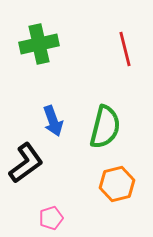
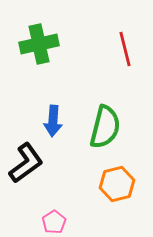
blue arrow: rotated 24 degrees clockwise
pink pentagon: moved 3 px right, 4 px down; rotated 15 degrees counterclockwise
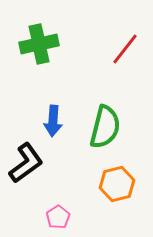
red line: rotated 52 degrees clockwise
pink pentagon: moved 4 px right, 5 px up
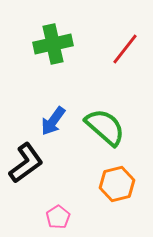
green cross: moved 14 px right
blue arrow: rotated 32 degrees clockwise
green semicircle: rotated 63 degrees counterclockwise
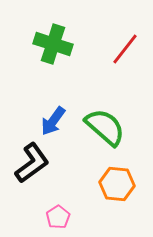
green cross: rotated 30 degrees clockwise
black L-shape: moved 6 px right
orange hexagon: rotated 20 degrees clockwise
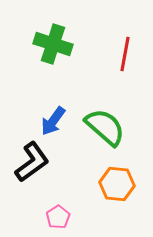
red line: moved 5 px down; rotated 28 degrees counterclockwise
black L-shape: moved 1 px up
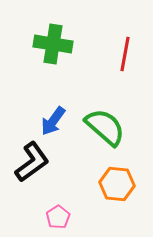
green cross: rotated 9 degrees counterclockwise
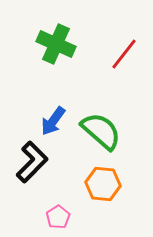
green cross: moved 3 px right; rotated 15 degrees clockwise
red line: moved 1 px left; rotated 28 degrees clockwise
green semicircle: moved 4 px left, 4 px down
black L-shape: rotated 9 degrees counterclockwise
orange hexagon: moved 14 px left
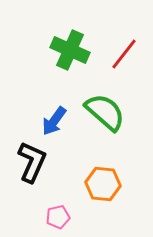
green cross: moved 14 px right, 6 px down
blue arrow: moved 1 px right
green semicircle: moved 4 px right, 19 px up
black L-shape: rotated 21 degrees counterclockwise
pink pentagon: rotated 20 degrees clockwise
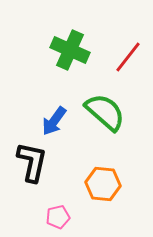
red line: moved 4 px right, 3 px down
black L-shape: rotated 12 degrees counterclockwise
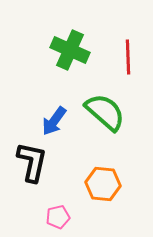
red line: rotated 40 degrees counterclockwise
